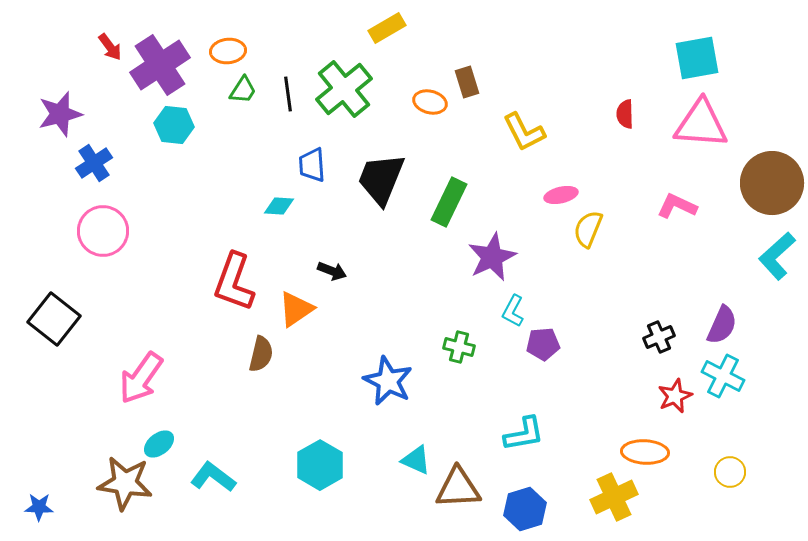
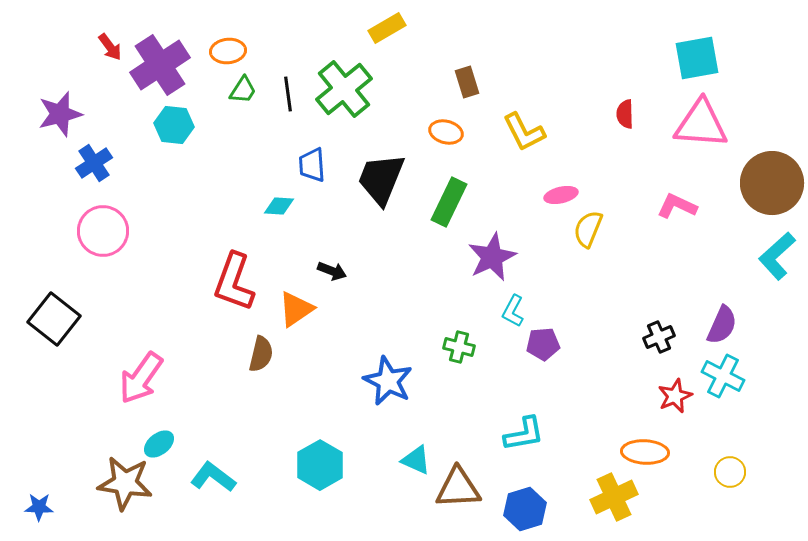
orange ellipse at (430, 102): moved 16 px right, 30 px down
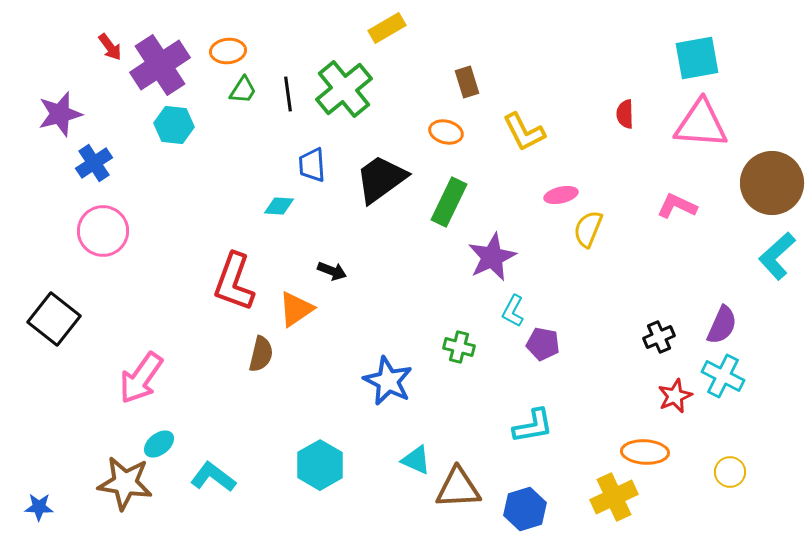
black trapezoid at (381, 179): rotated 32 degrees clockwise
purple pentagon at (543, 344): rotated 16 degrees clockwise
cyan L-shape at (524, 434): moved 9 px right, 8 px up
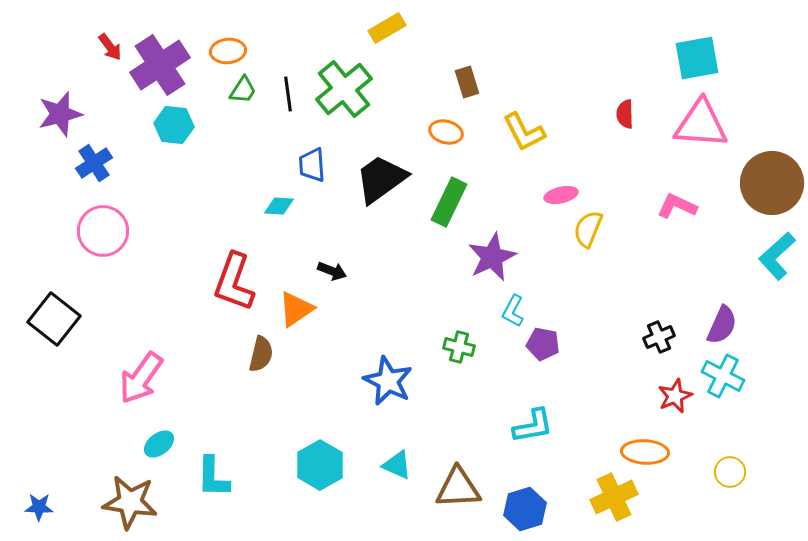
cyan triangle at (416, 460): moved 19 px left, 5 px down
cyan L-shape at (213, 477): rotated 126 degrees counterclockwise
brown star at (125, 483): moved 5 px right, 19 px down
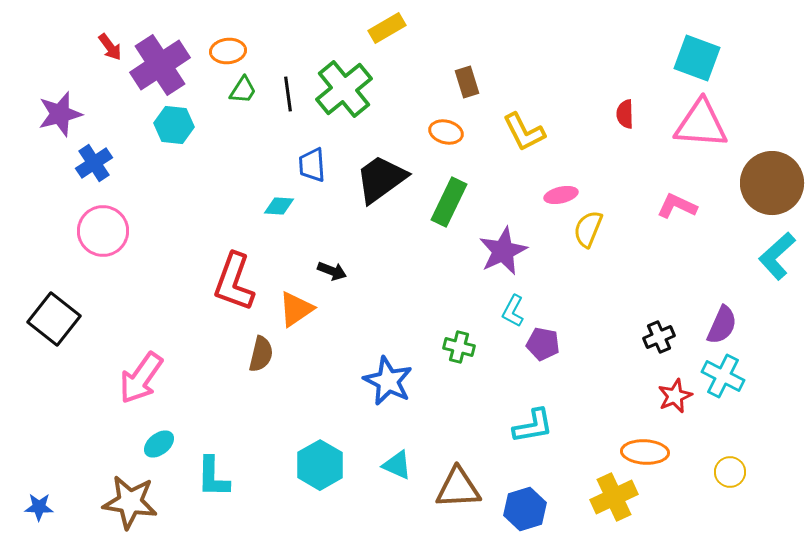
cyan square at (697, 58): rotated 30 degrees clockwise
purple star at (492, 257): moved 11 px right, 6 px up
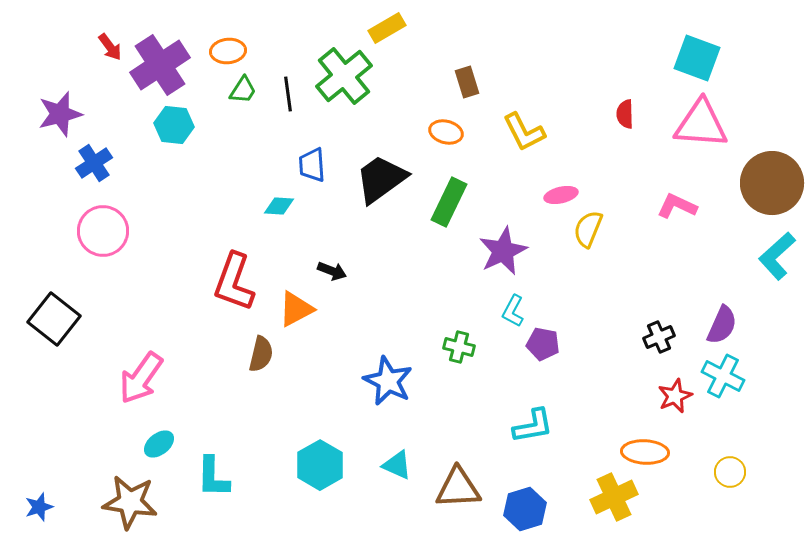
green cross at (344, 89): moved 13 px up
orange triangle at (296, 309): rotated 6 degrees clockwise
blue star at (39, 507): rotated 20 degrees counterclockwise
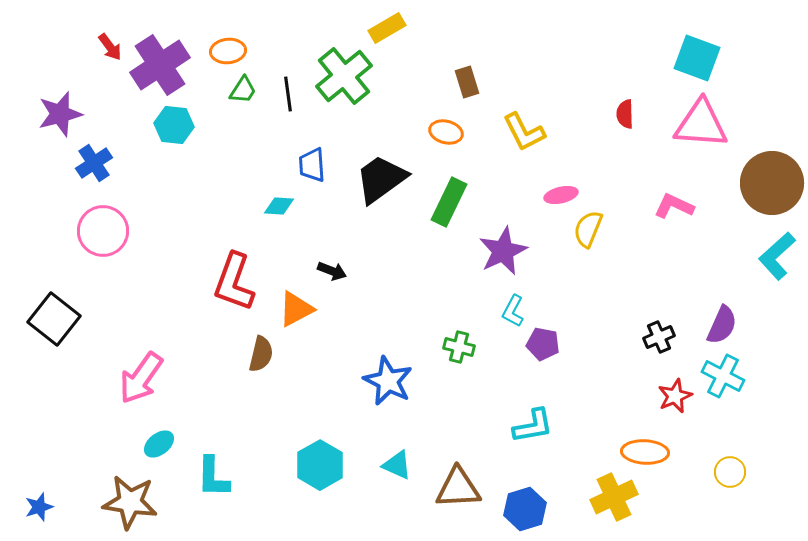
pink L-shape at (677, 206): moved 3 px left
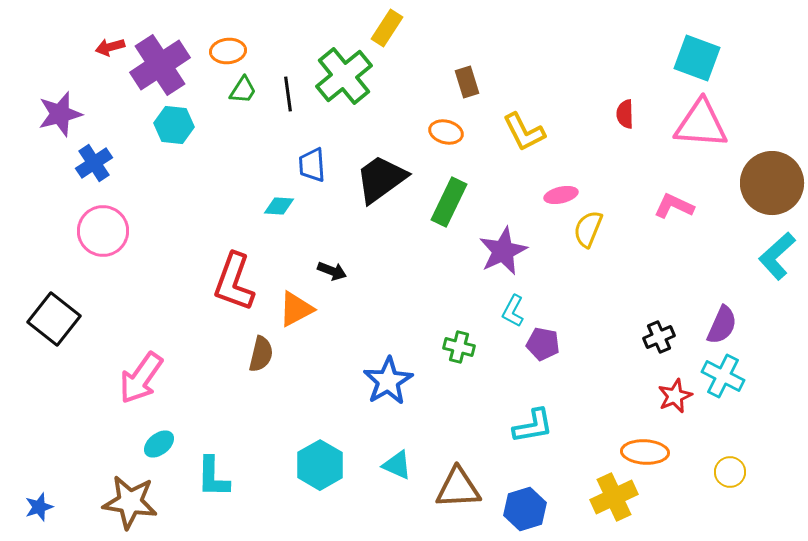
yellow rectangle at (387, 28): rotated 27 degrees counterclockwise
red arrow at (110, 47): rotated 112 degrees clockwise
blue star at (388, 381): rotated 15 degrees clockwise
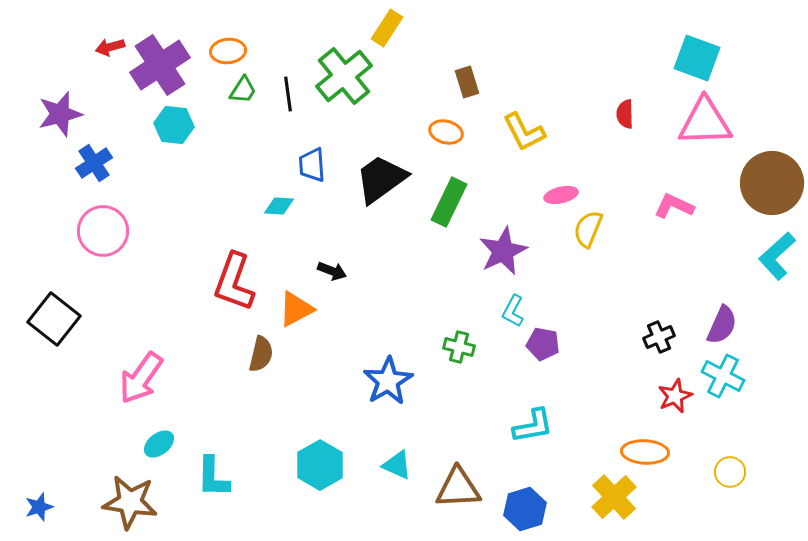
pink triangle at (701, 124): moved 4 px right, 2 px up; rotated 6 degrees counterclockwise
yellow cross at (614, 497): rotated 18 degrees counterclockwise
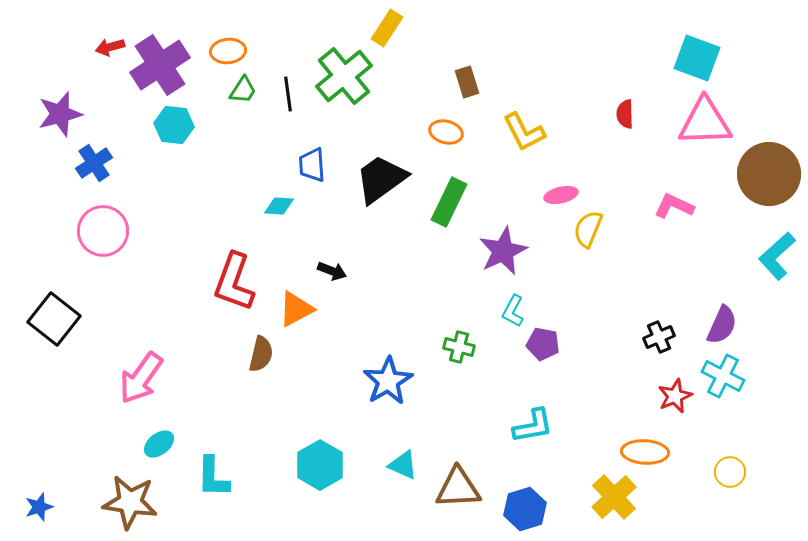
brown circle at (772, 183): moved 3 px left, 9 px up
cyan triangle at (397, 465): moved 6 px right
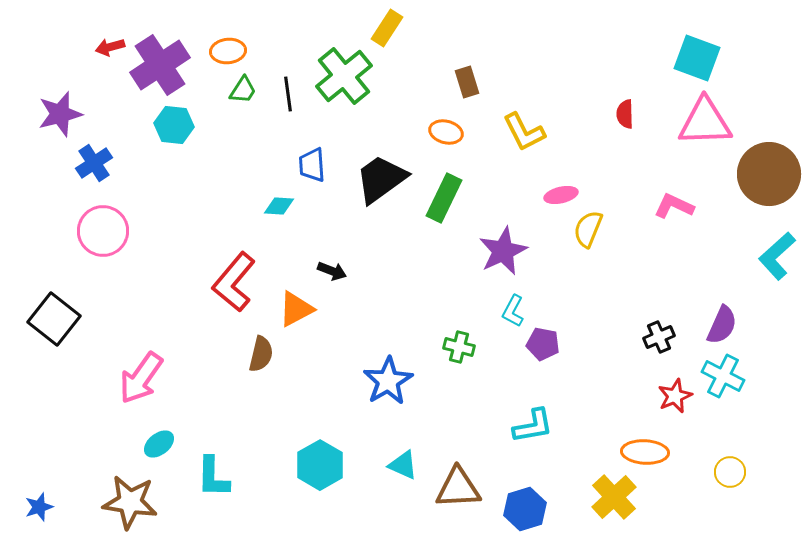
green rectangle at (449, 202): moved 5 px left, 4 px up
red L-shape at (234, 282): rotated 20 degrees clockwise
